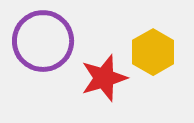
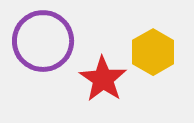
red star: moved 1 px left, 1 px down; rotated 21 degrees counterclockwise
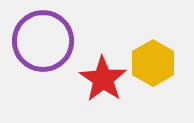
yellow hexagon: moved 11 px down
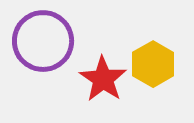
yellow hexagon: moved 1 px down
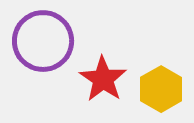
yellow hexagon: moved 8 px right, 25 px down
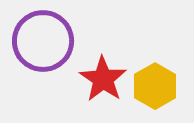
yellow hexagon: moved 6 px left, 3 px up
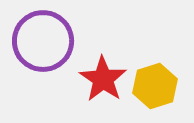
yellow hexagon: rotated 12 degrees clockwise
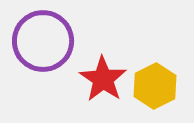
yellow hexagon: rotated 9 degrees counterclockwise
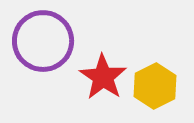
red star: moved 2 px up
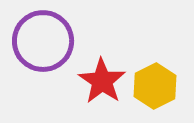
red star: moved 1 px left, 4 px down
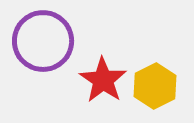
red star: moved 1 px right, 1 px up
